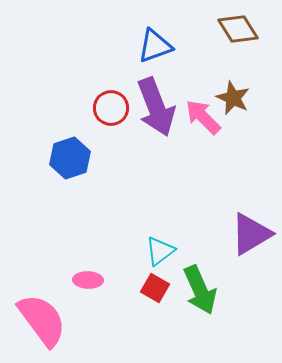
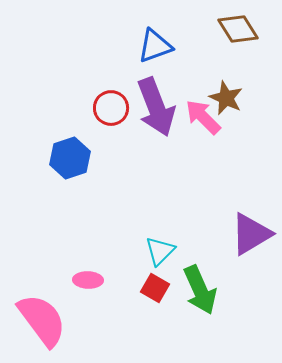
brown star: moved 7 px left
cyan triangle: rotated 8 degrees counterclockwise
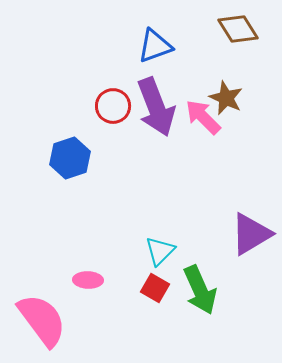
red circle: moved 2 px right, 2 px up
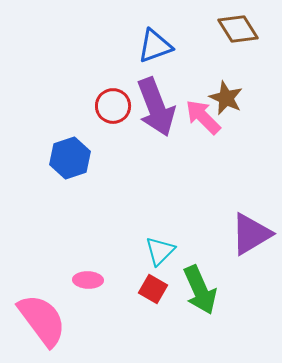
red square: moved 2 px left, 1 px down
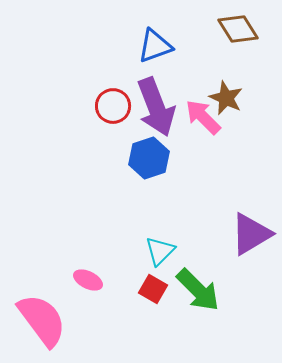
blue hexagon: moved 79 px right
pink ellipse: rotated 24 degrees clockwise
green arrow: moved 2 px left; rotated 21 degrees counterclockwise
